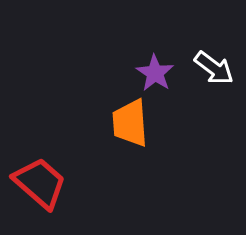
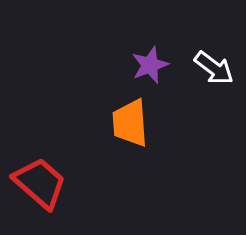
purple star: moved 5 px left, 8 px up; rotated 18 degrees clockwise
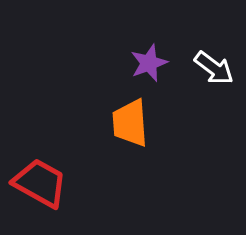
purple star: moved 1 px left, 2 px up
red trapezoid: rotated 12 degrees counterclockwise
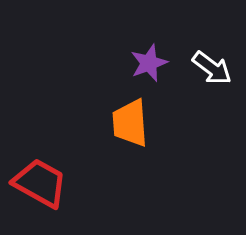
white arrow: moved 2 px left
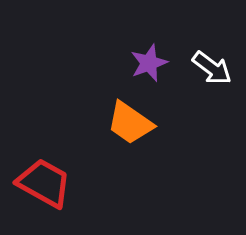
orange trapezoid: rotated 51 degrees counterclockwise
red trapezoid: moved 4 px right
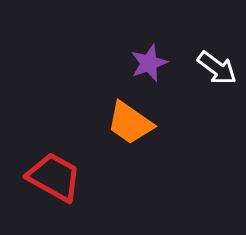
white arrow: moved 5 px right
red trapezoid: moved 10 px right, 6 px up
